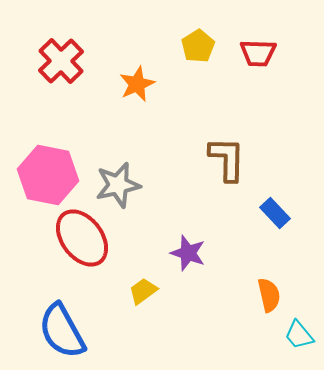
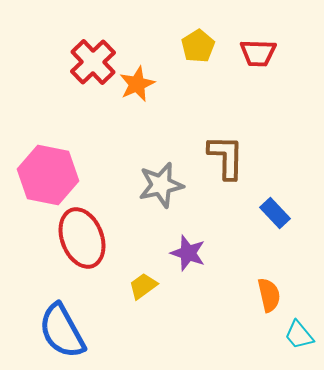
red cross: moved 32 px right, 1 px down
brown L-shape: moved 1 px left, 2 px up
gray star: moved 43 px right
red ellipse: rotated 16 degrees clockwise
yellow trapezoid: moved 5 px up
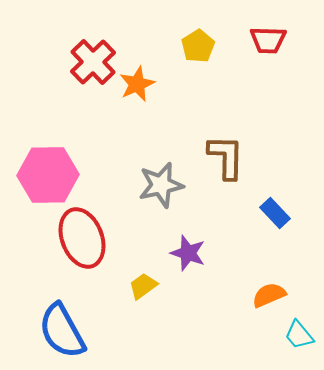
red trapezoid: moved 10 px right, 13 px up
pink hexagon: rotated 12 degrees counterclockwise
orange semicircle: rotated 100 degrees counterclockwise
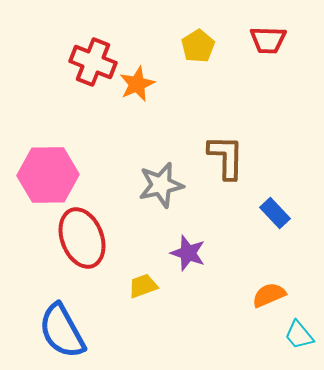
red cross: rotated 24 degrees counterclockwise
yellow trapezoid: rotated 16 degrees clockwise
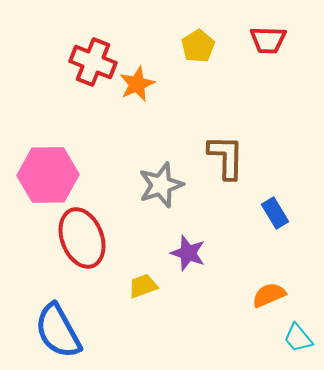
gray star: rotated 6 degrees counterclockwise
blue rectangle: rotated 12 degrees clockwise
blue semicircle: moved 4 px left
cyan trapezoid: moved 1 px left, 3 px down
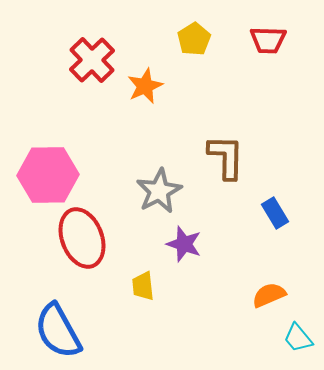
yellow pentagon: moved 4 px left, 7 px up
red cross: moved 1 px left, 2 px up; rotated 24 degrees clockwise
orange star: moved 8 px right, 2 px down
gray star: moved 2 px left, 6 px down; rotated 9 degrees counterclockwise
purple star: moved 4 px left, 9 px up
yellow trapezoid: rotated 76 degrees counterclockwise
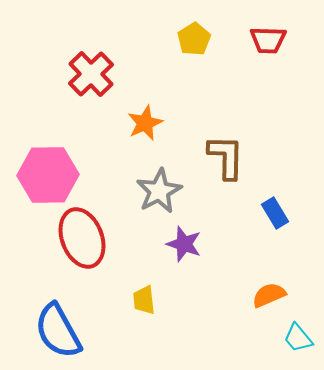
red cross: moved 1 px left, 14 px down
orange star: moved 37 px down
yellow trapezoid: moved 1 px right, 14 px down
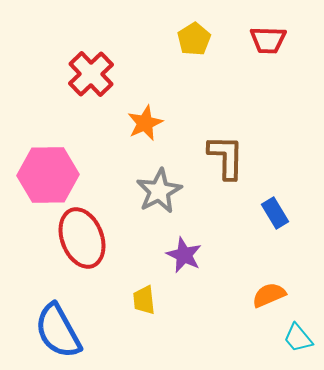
purple star: moved 11 px down; rotated 6 degrees clockwise
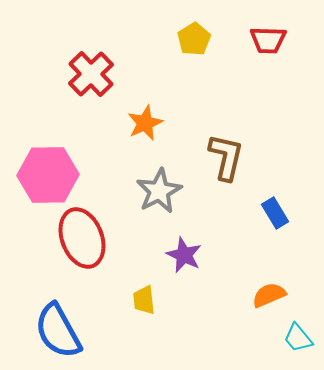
brown L-shape: rotated 12 degrees clockwise
